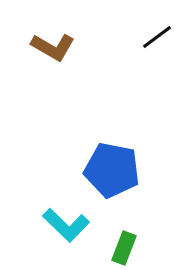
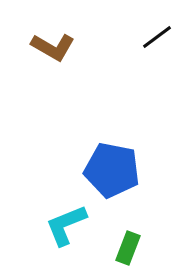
cyan L-shape: rotated 114 degrees clockwise
green rectangle: moved 4 px right
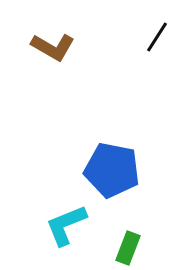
black line: rotated 20 degrees counterclockwise
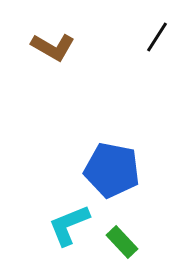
cyan L-shape: moved 3 px right
green rectangle: moved 6 px left, 6 px up; rotated 64 degrees counterclockwise
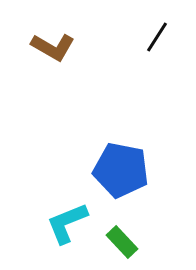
blue pentagon: moved 9 px right
cyan L-shape: moved 2 px left, 2 px up
